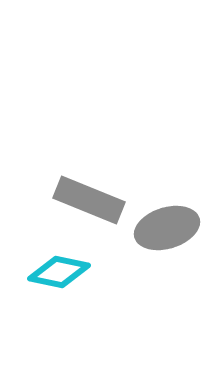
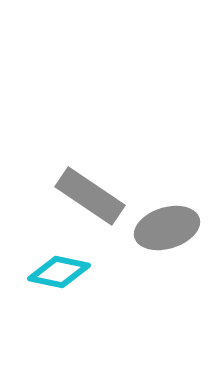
gray rectangle: moved 1 px right, 4 px up; rotated 12 degrees clockwise
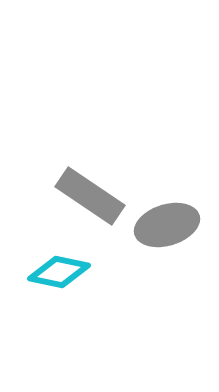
gray ellipse: moved 3 px up
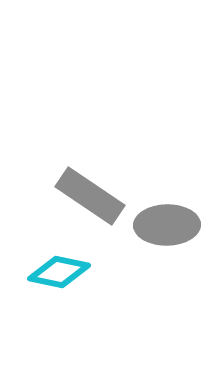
gray ellipse: rotated 16 degrees clockwise
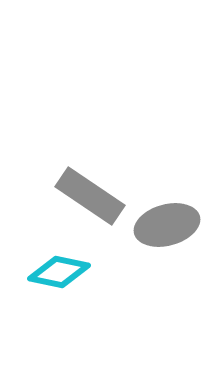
gray ellipse: rotated 14 degrees counterclockwise
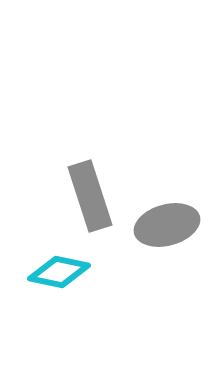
gray rectangle: rotated 38 degrees clockwise
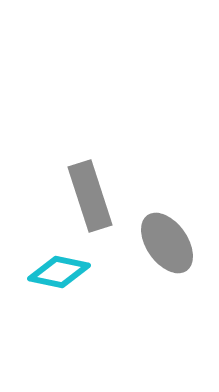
gray ellipse: moved 18 px down; rotated 70 degrees clockwise
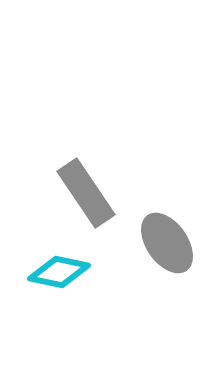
gray rectangle: moved 4 px left, 3 px up; rotated 16 degrees counterclockwise
